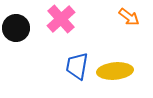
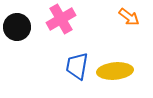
pink cross: rotated 12 degrees clockwise
black circle: moved 1 px right, 1 px up
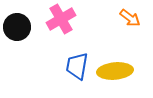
orange arrow: moved 1 px right, 1 px down
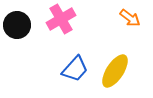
black circle: moved 2 px up
blue trapezoid: moved 2 px left, 3 px down; rotated 148 degrees counterclockwise
yellow ellipse: rotated 52 degrees counterclockwise
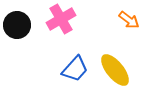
orange arrow: moved 1 px left, 2 px down
yellow ellipse: moved 1 px up; rotated 72 degrees counterclockwise
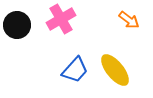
blue trapezoid: moved 1 px down
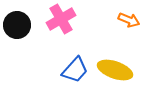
orange arrow: rotated 15 degrees counterclockwise
yellow ellipse: rotated 32 degrees counterclockwise
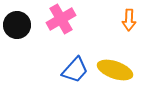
orange arrow: rotated 70 degrees clockwise
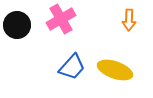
blue trapezoid: moved 3 px left, 3 px up
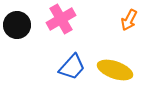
orange arrow: rotated 25 degrees clockwise
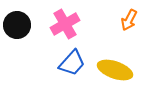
pink cross: moved 4 px right, 5 px down
blue trapezoid: moved 4 px up
